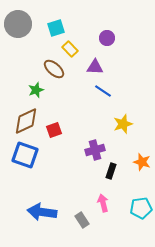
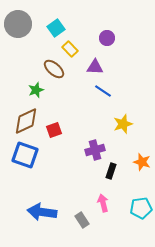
cyan square: rotated 18 degrees counterclockwise
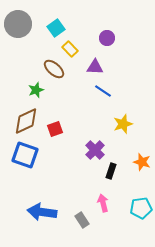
red square: moved 1 px right, 1 px up
purple cross: rotated 30 degrees counterclockwise
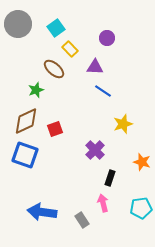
black rectangle: moved 1 px left, 7 px down
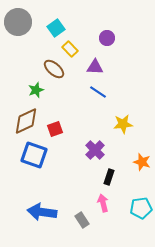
gray circle: moved 2 px up
blue line: moved 5 px left, 1 px down
yellow star: rotated 12 degrees clockwise
blue square: moved 9 px right
black rectangle: moved 1 px left, 1 px up
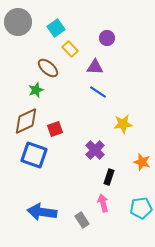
brown ellipse: moved 6 px left, 1 px up
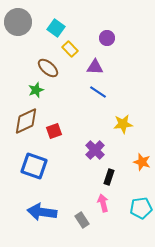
cyan square: rotated 18 degrees counterclockwise
red square: moved 1 px left, 2 px down
blue square: moved 11 px down
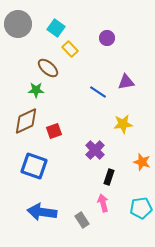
gray circle: moved 2 px down
purple triangle: moved 31 px right, 15 px down; rotated 12 degrees counterclockwise
green star: rotated 21 degrees clockwise
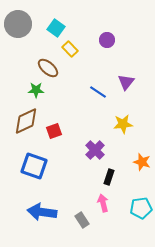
purple circle: moved 2 px down
purple triangle: rotated 42 degrees counterclockwise
